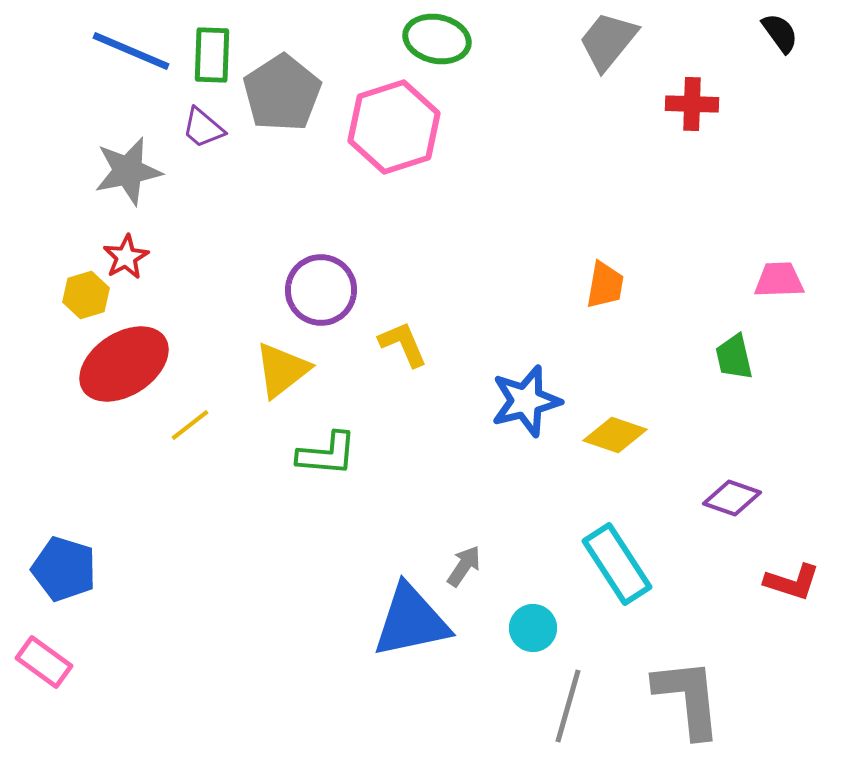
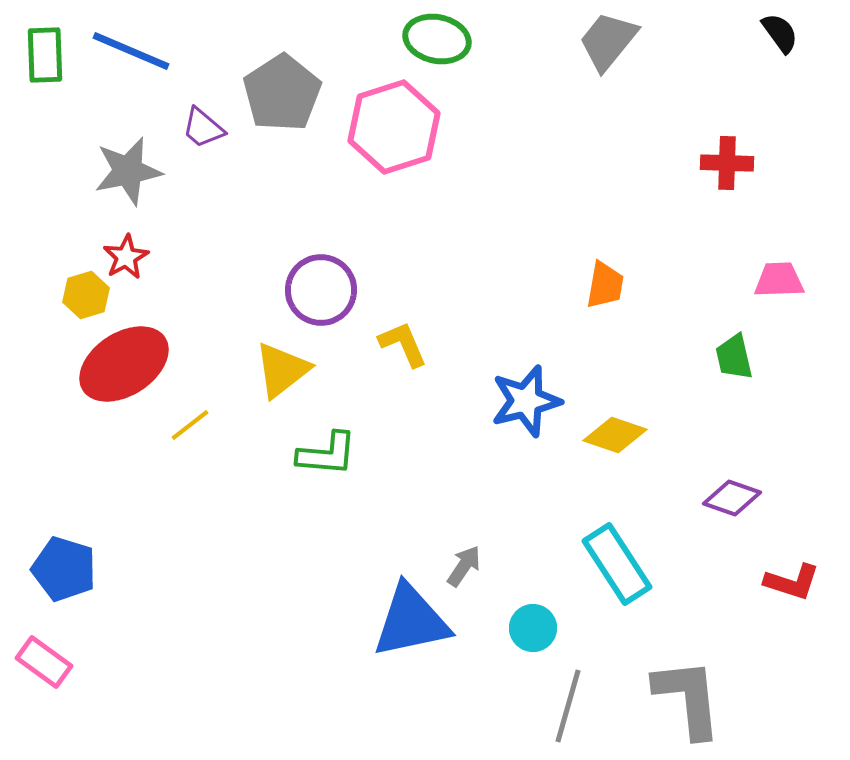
green rectangle: moved 167 px left; rotated 4 degrees counterclockwise
red cross: moved 35 px right, 59 px down
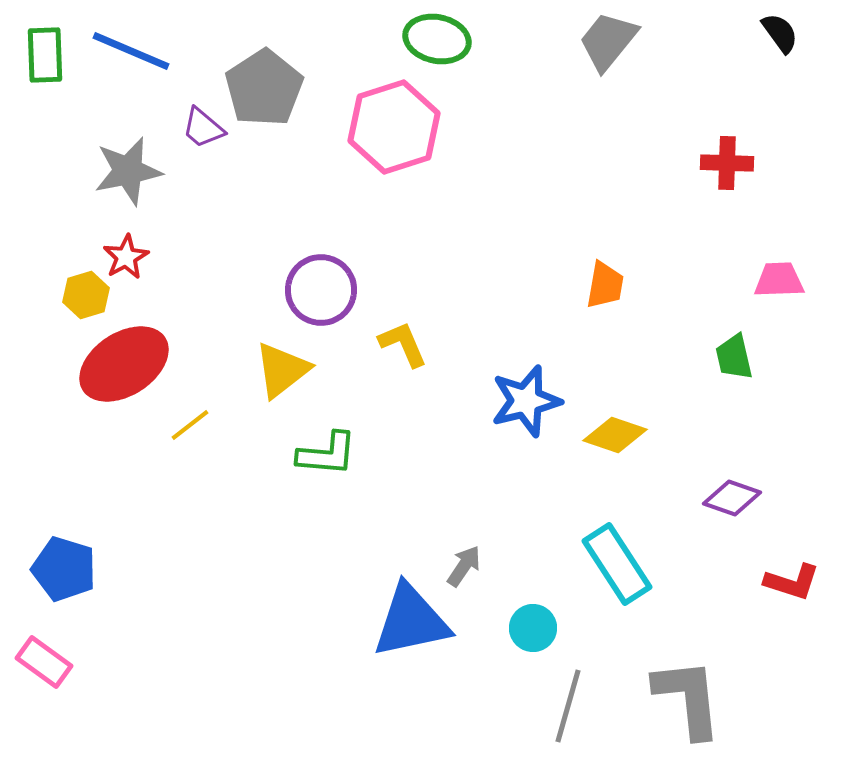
gray pentagon: moved 18 px left, 5 px up
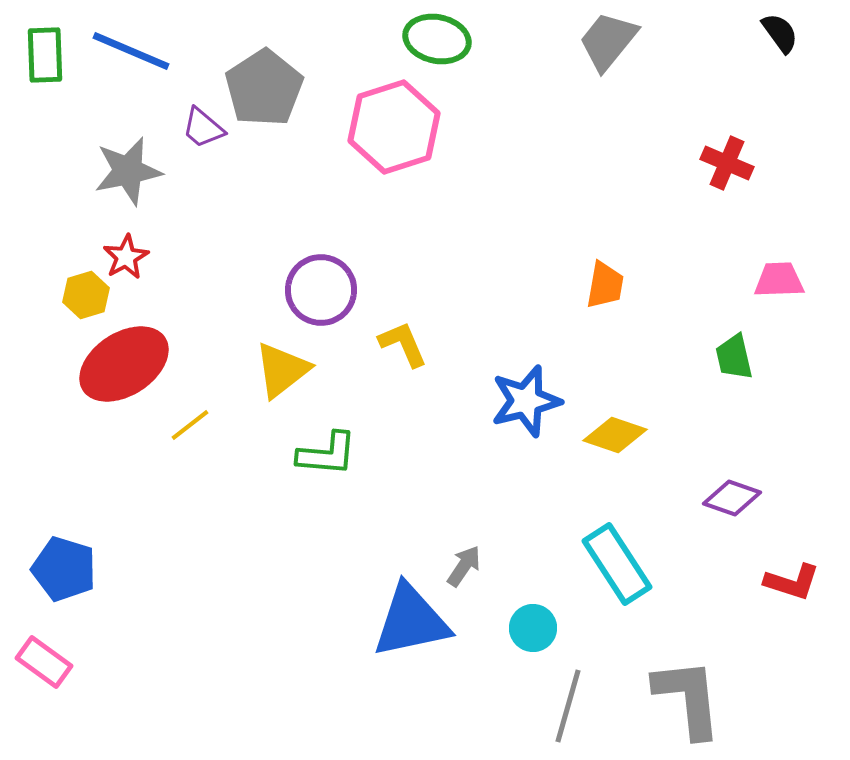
red cross: rotated 21 degrees clockwise
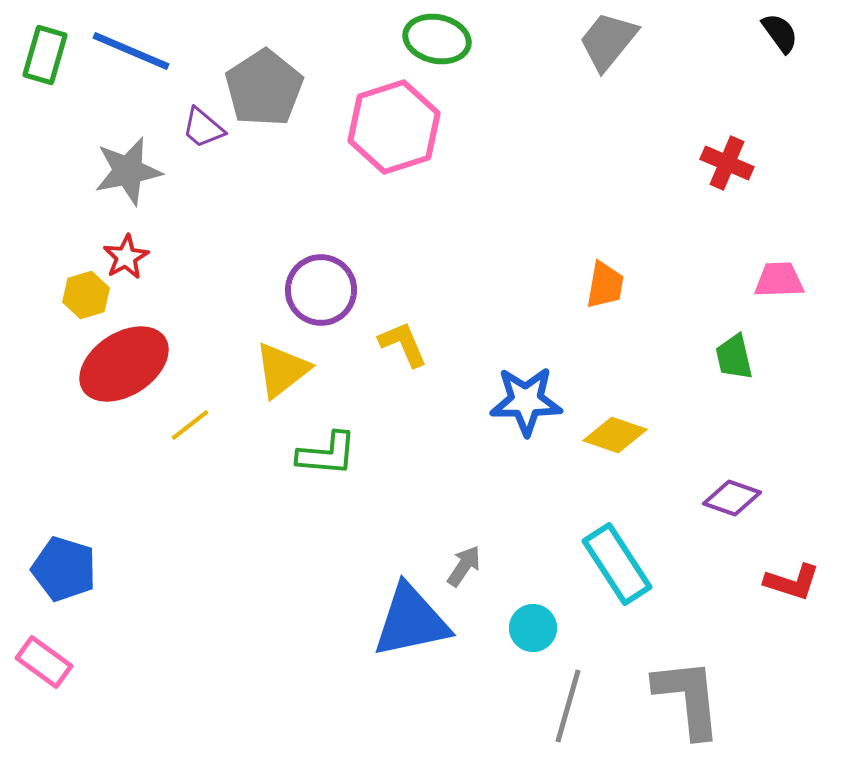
green rectangle: rotated 18 degrees clockwise
blue star: rotated 14 degrees clockwise
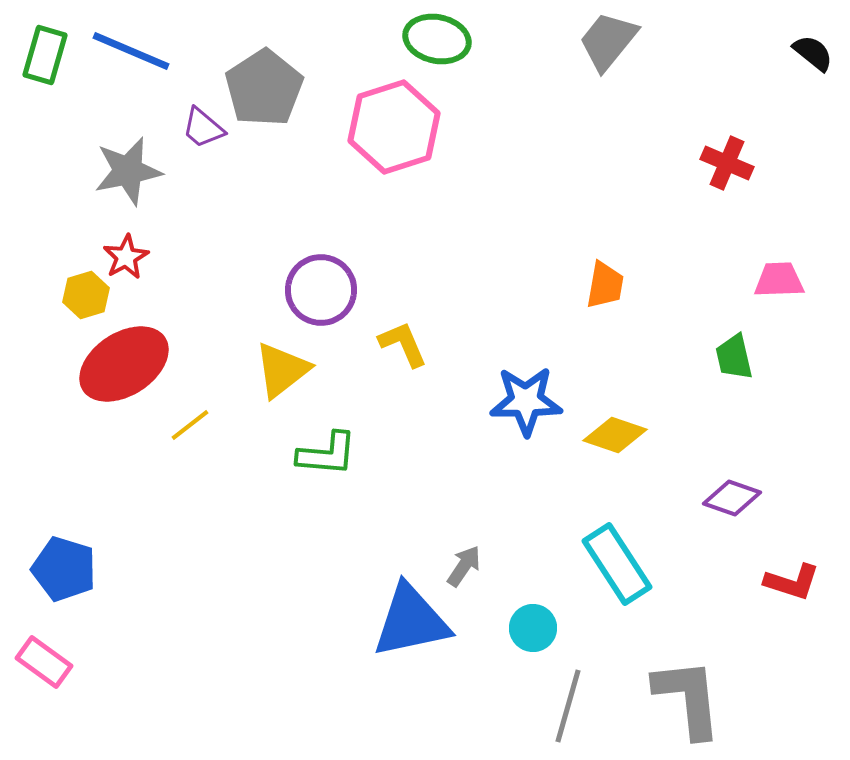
black semicircle: moved 33 px right, 20 px down; rotated 15 degrees counterclockwise
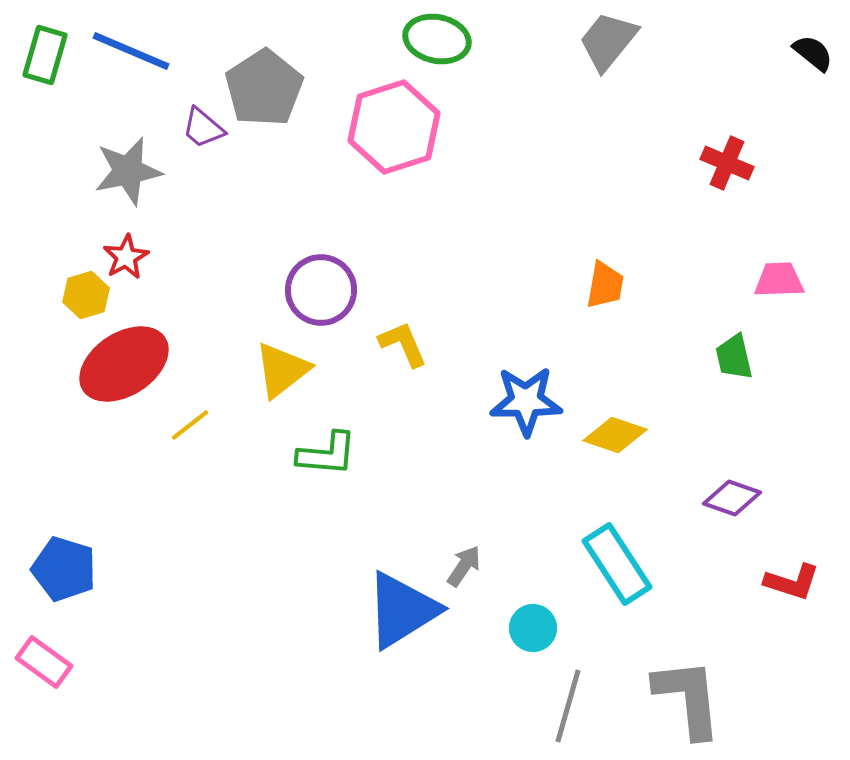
blue triangle: moved 9 px left, 11 px up; rotated 20 degrees counterclockwise
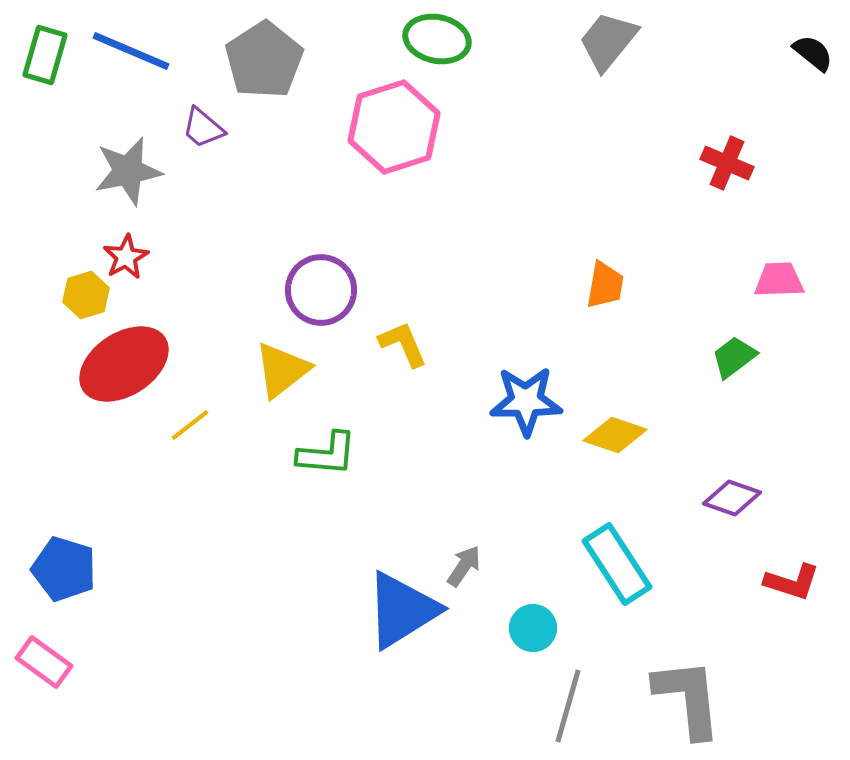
gray pentagon: moved 28 px up
green trapezoid: rotated 66 degrees clockwise
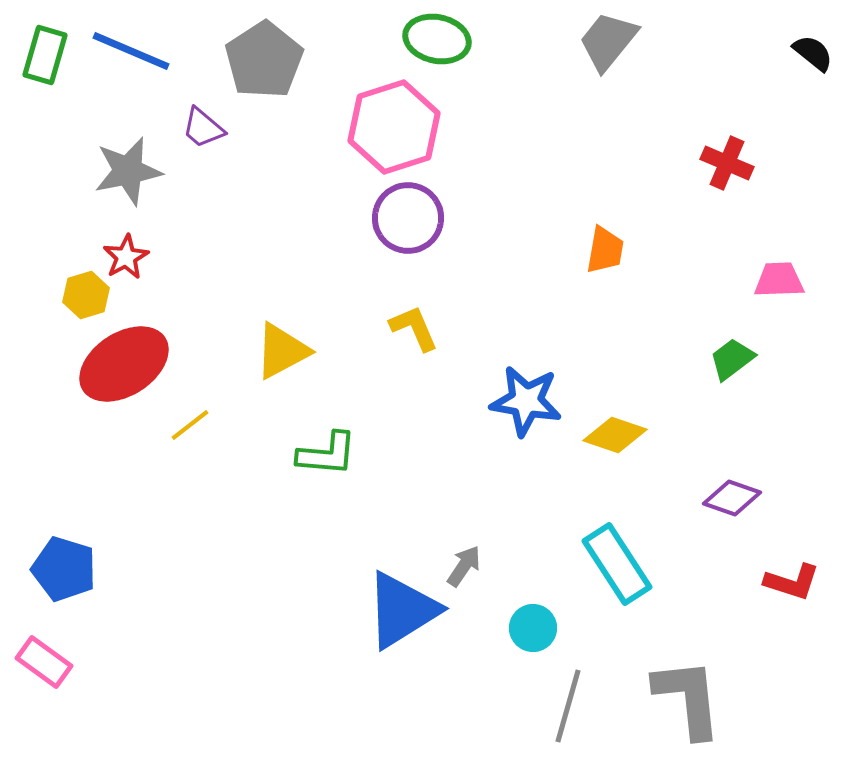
orange trapezoid: moved 35 px up
purple circle: moved 87 px right, 72 px up
yellow L-shape: moved 11 px right, 16 px up
green trapezoid: moved 2 px left, 2 px down
yellow triangle: moved 19 px up; rotated 10 degrees clockwise
blue star: rotated 10 degrees clockwise
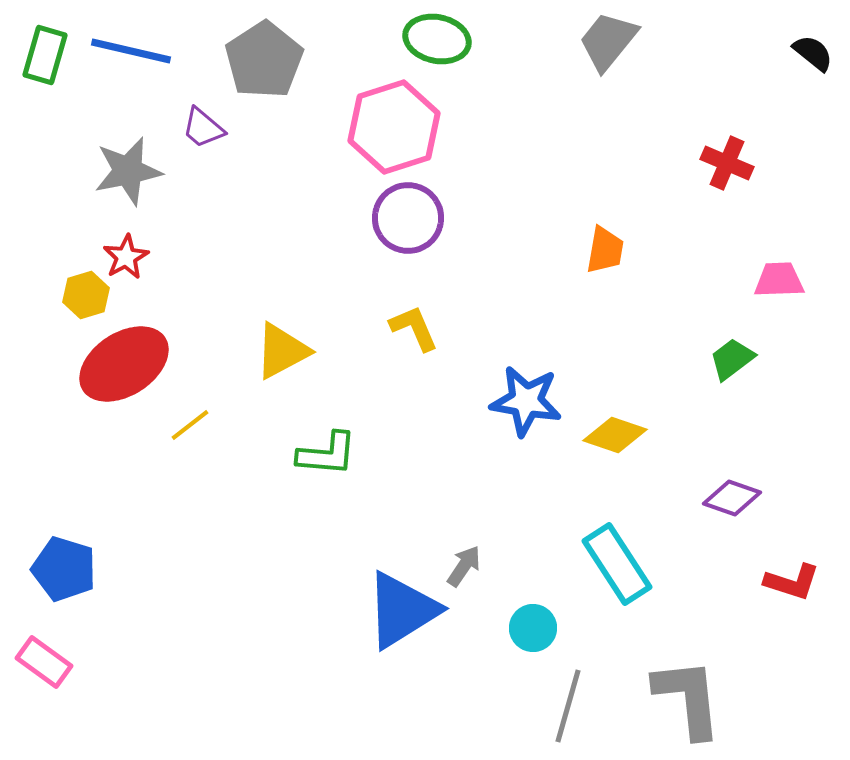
blue line: rotated 10 degrees counterclockwise
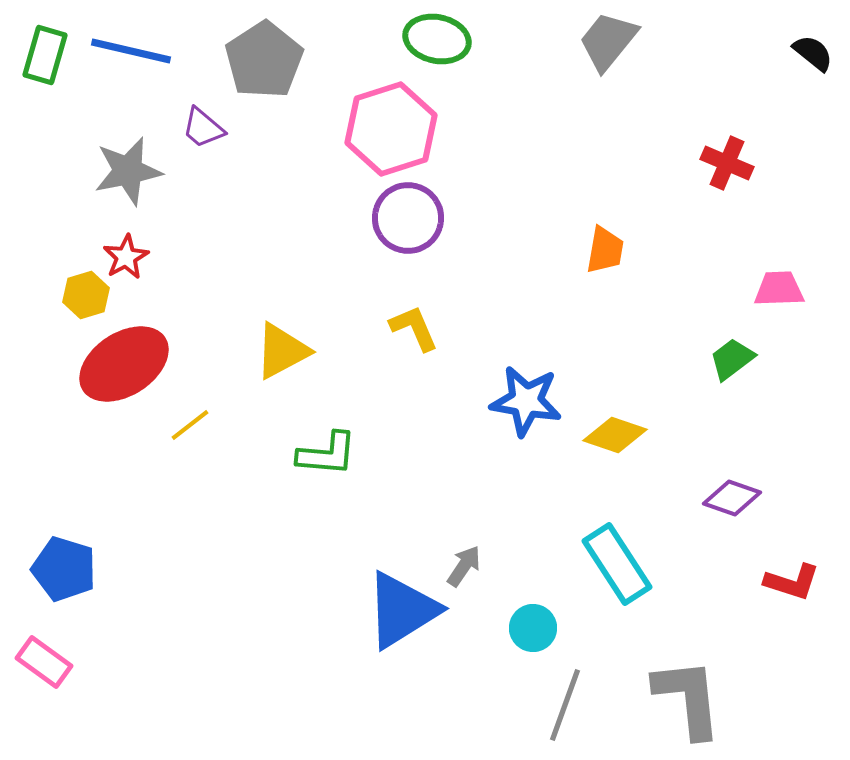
pink hexagon: moved 3 px left, 2 px down
pink trapezoid: moved 9 px down
gray line: moved 3 px left, 1 px up; rotated 4 degrees clockwise
